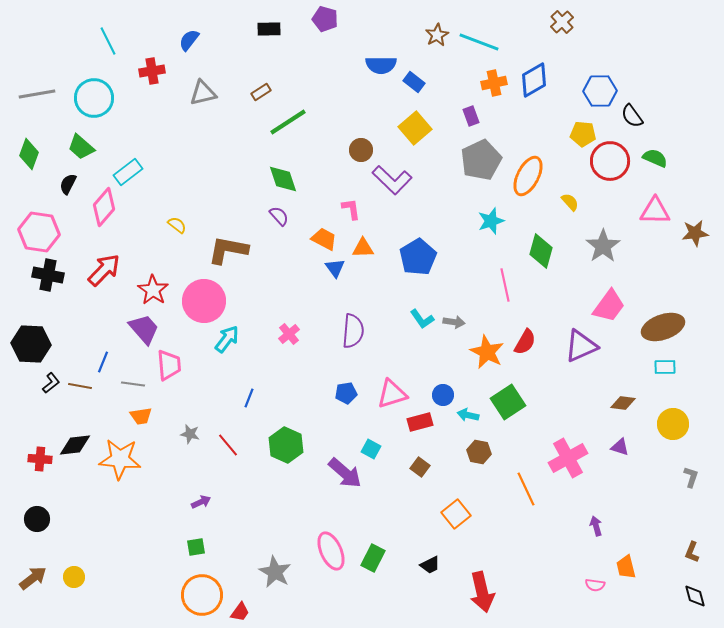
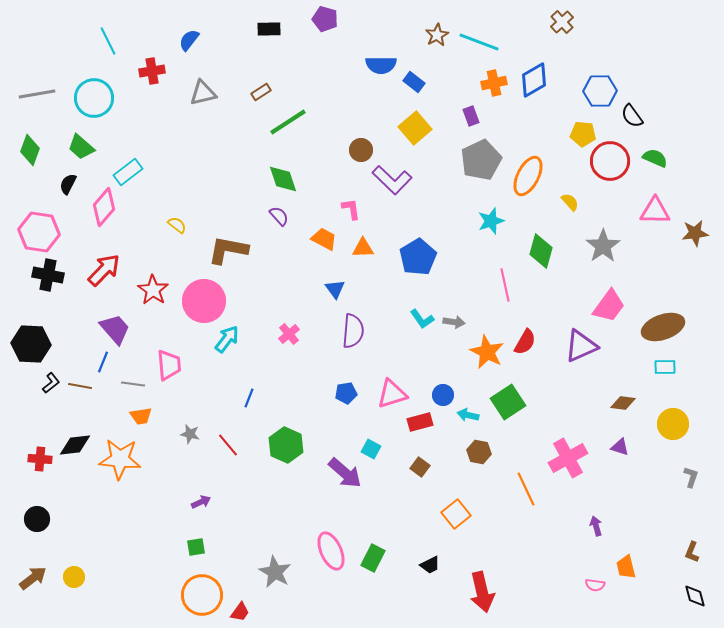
green diamond at (29, 154): moved 1 px right, 4 px up
blue triangle at (335, 268): moved 21 px down
purple trapezoid at (144, 329): moved 29 px left
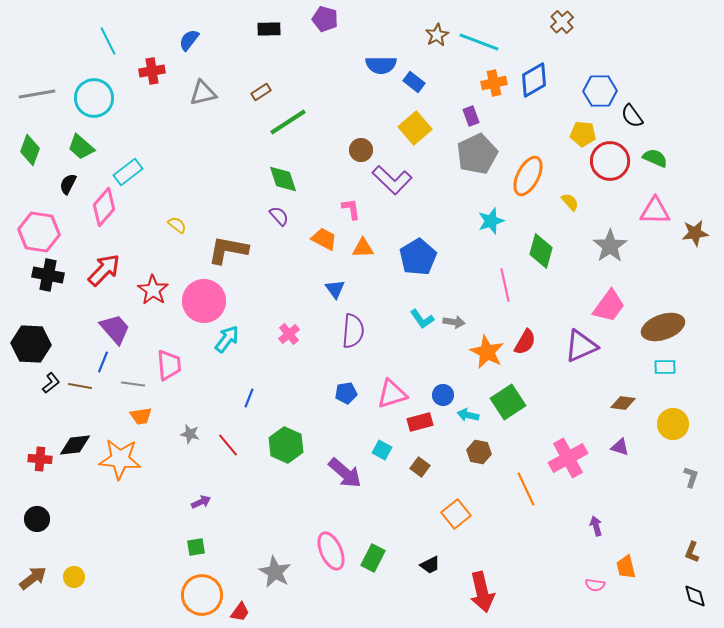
gray pentagon at (481, 160): moved 4 px left, 6 px up
gray star at (603, 246): moved 7 px right
cyan square at (371, 449): moved 11 px right, 1 px down
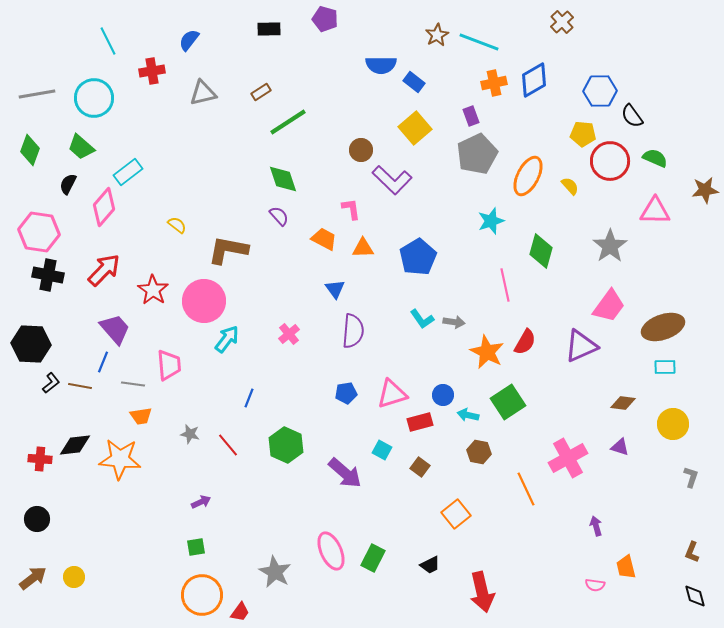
yellow semicircle at (570, 202): moved 16 px up
brown star at (695, 233): moved 10 px right, 43 px up
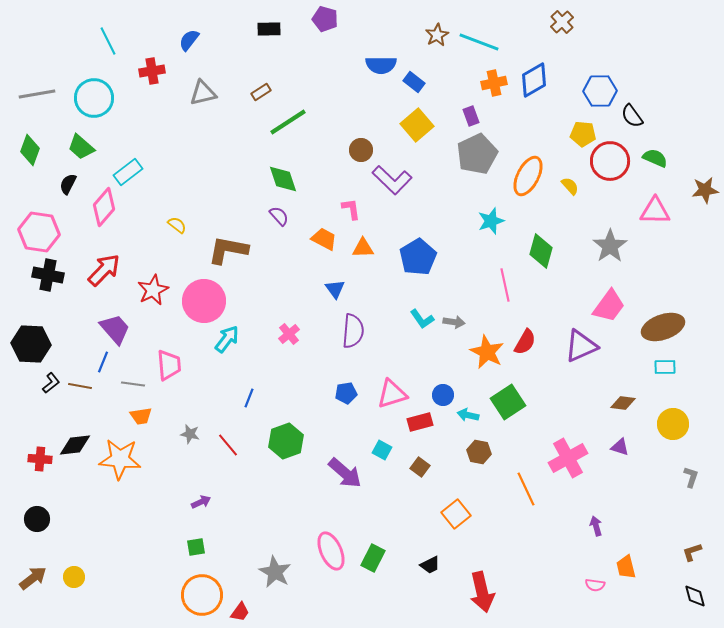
yellow square at (415, 128): moved 2 px right, 3 px up
red star at (153, 290): rotated 12 degrees clockwise
green hexagon at (286, 445): moved 4 px up; rotated 16 degrees clockwise
brown L-shape at (692, 552): rotated 50 degrees clockwise
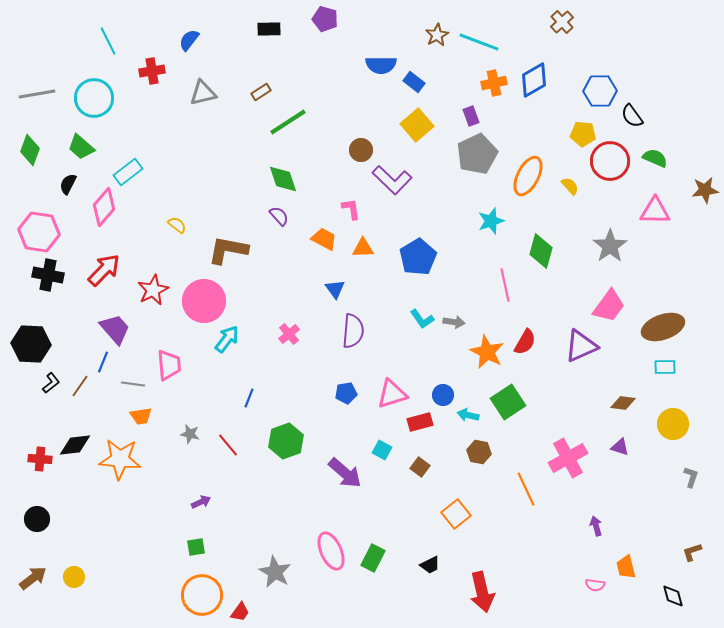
brown line at (80, 386): rotated 65 degrees counterclockwise
black diamond at (695, 596): moved 22 px left
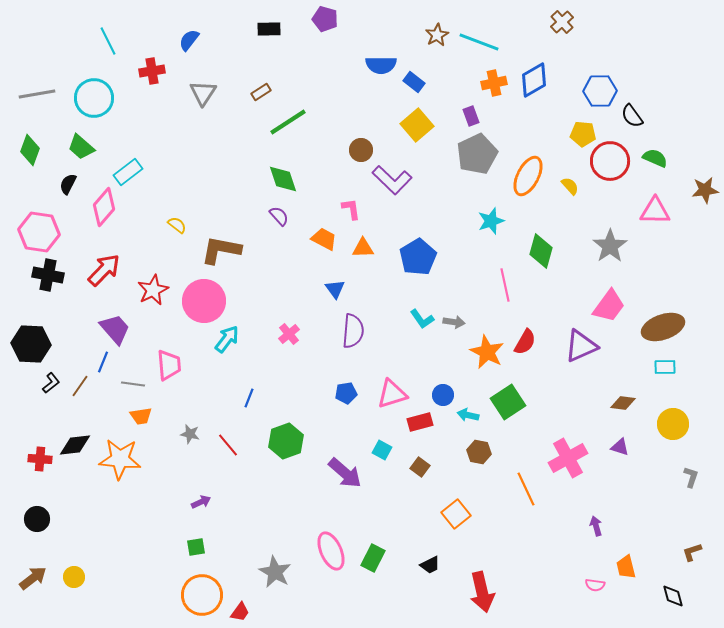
gray triangle at (203, 93): rotated 44 degrees counterclockwise
brown L-shape at (228, 250): moved 7 px left
